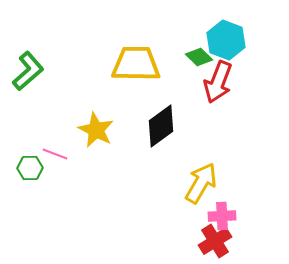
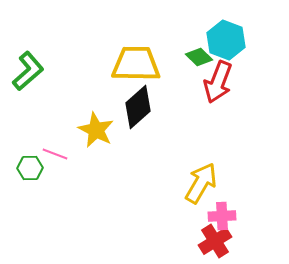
black diamond: moved 23 px left, 19 px up; rotated 6 degrees counterclockwise
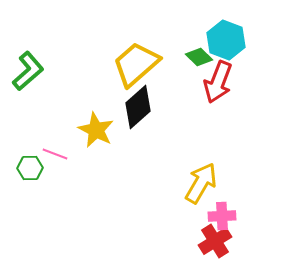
yellow trapezoid: rotated 42 degrees counterclockwise
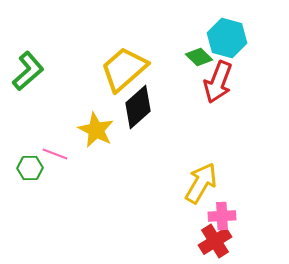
cyan hexagon: moved 1 px right, 2 px up; rotated 6 degrees counterclockwise
yellow trapezoid: moved 12 px left, 5 px down
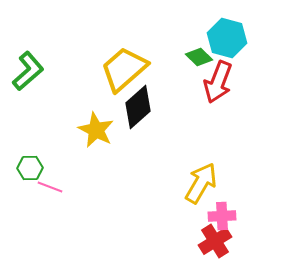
pink line: moved 5 px left, 33 px down
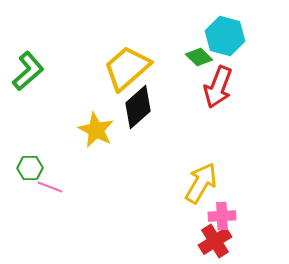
cyan hexagon: moved 2 px left, 2 px up
yellow trapezoid: moved 3 px right, 1 px up
red arrow: moved 5 px down
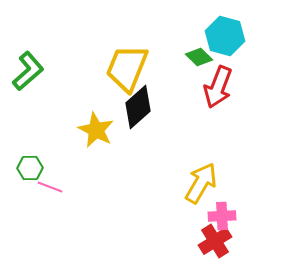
yellow trapezoid: rotated 27 degrees counterclockwise
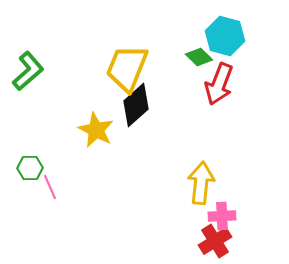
red arrow: moved 1 px right, 3 px up
black diamond: moved 2 px left, 2 px up
yellow arrow: rotated 24 degrees counterclockwise
pink line: rotated 45 degrees clockwise
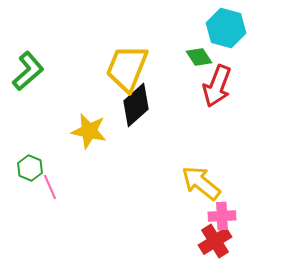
cyan hexagon: moved 1 px right, 8 px up
green diamond: rotated 12 degrees clockwise
red arrow: moved 2 px left, 2 px down
yellow star: moved 7 px left, 1 px down; rotated 15 degrees counterclockwise
green hexagon: rotated 25 degrees clockwise
yellow arrow: rotated 57 degrees counterclockwise
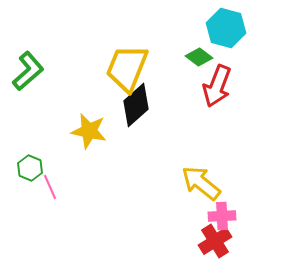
green diamond: rotated 20 degrees counterclockwise
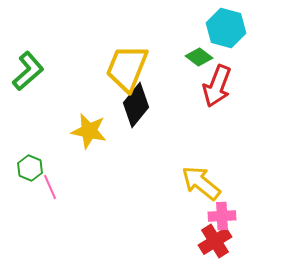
black diamond: rotated 9 degrees counterclockwise
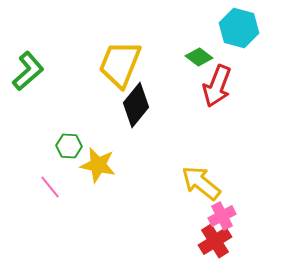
cyan hexagon: moved 13 px right
yellow trapezoid: moved 7 px left, 4 px up
yellow star: moved 9 px right, 34 px down
green hexagon: moved 39 px right, 22 px up; rotated 20 degrees counterclockwise
pink line: rotated 15 degrees counterclockwise
pink cross: rotated 24 degrees counterclockwise
